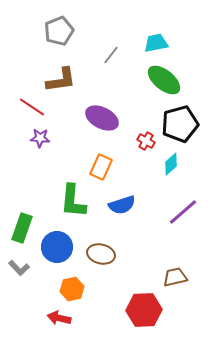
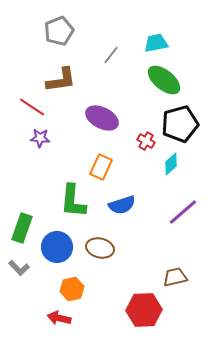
brown ellipse: moved 1 px left, 6 px up
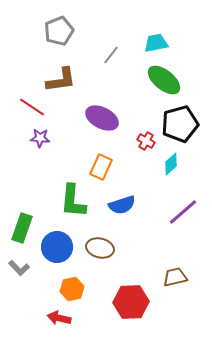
red hexagon: moved 13 px left, 8 px up
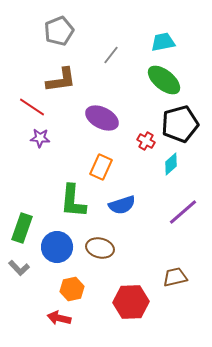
cyan trapezoid: moved 7 px right, 1 px up
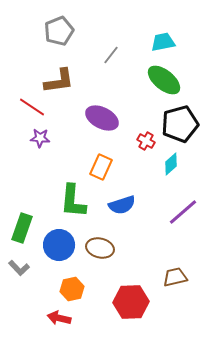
brown L-shape: moved 2 px left, 1 px down
blue circle: moved 2 px right, 2 px up
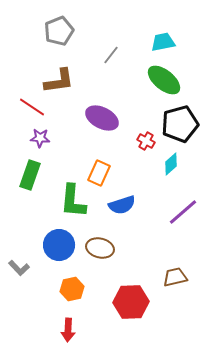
orange rectangle: moved 2 px left, 6 px down
green rectangle: moved 8 px right, 53 px up
red arrow: moved 9 px right, 12 px down; rotated 100 degrees counterclockwise
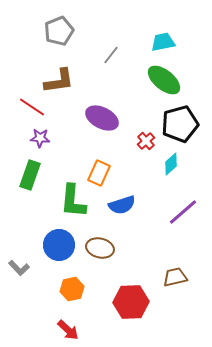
red cross: rotated 18 degrees clockwise
red arrow: rotated 50 degrees counterclockwise
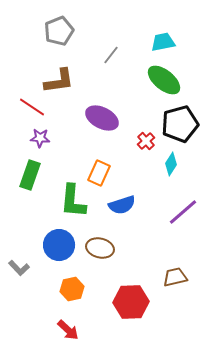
cyan diamond: rotated 15 degrees counterclockwise
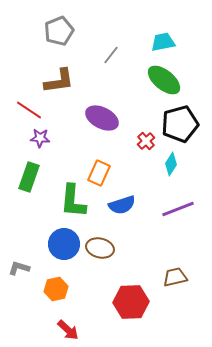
red line: moved 3 px left, 3 px down
green rectangle: moved 1 px left, 2 px down
purple line: moved 5 px left, 3 px up; rotated 20 degrees clockwise
blue circle: moved 5 px right, 1 px up
gray L-shape: rotated 150 degrees clockwise
orange hexagon: moved 16 px left
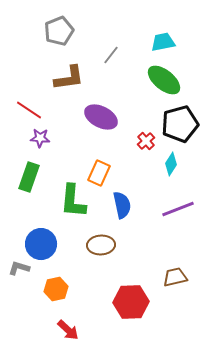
brown L-shape: moved 10 px right, 3 px up
purple ellipse: moved 1 px left, 1 px up
blue semicircle: rotated 84 degrees counterclockwise
blue circle: moved 23 px left
brown ellipse: moved 1 px right, 3 px up; rotated 16 degrees counterclockwise
